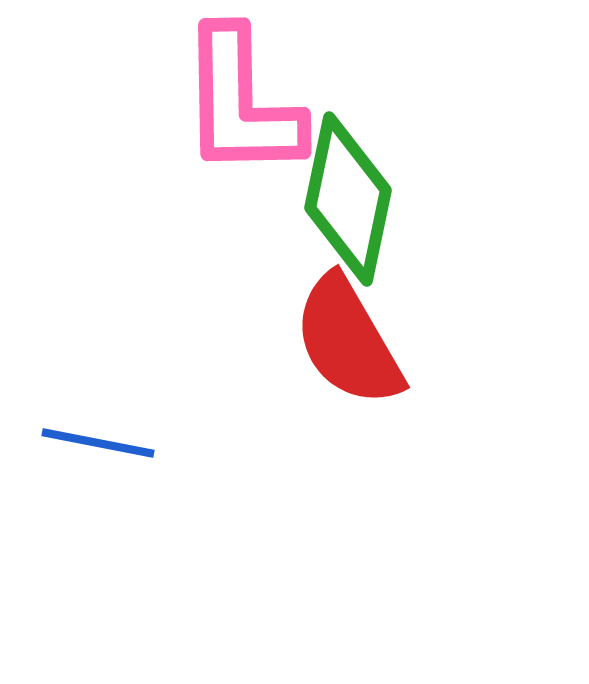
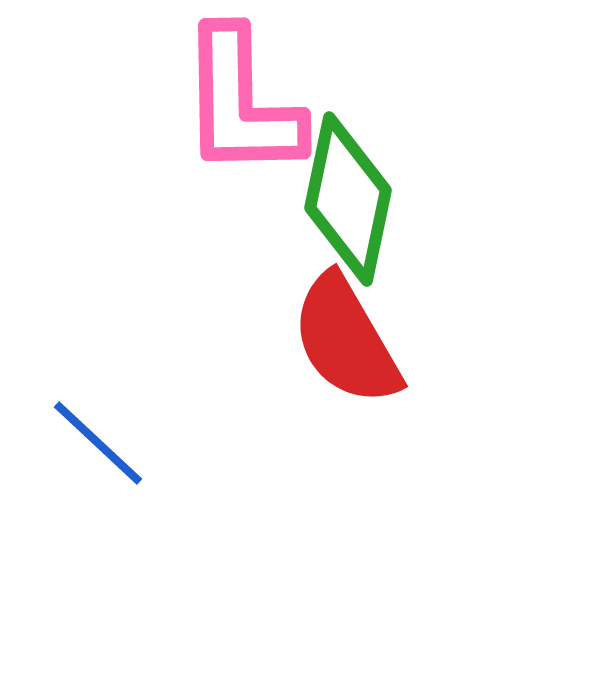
red semicircle: moved 2 px left, 1 px up
blue line: rotated 32 degrees clockwise
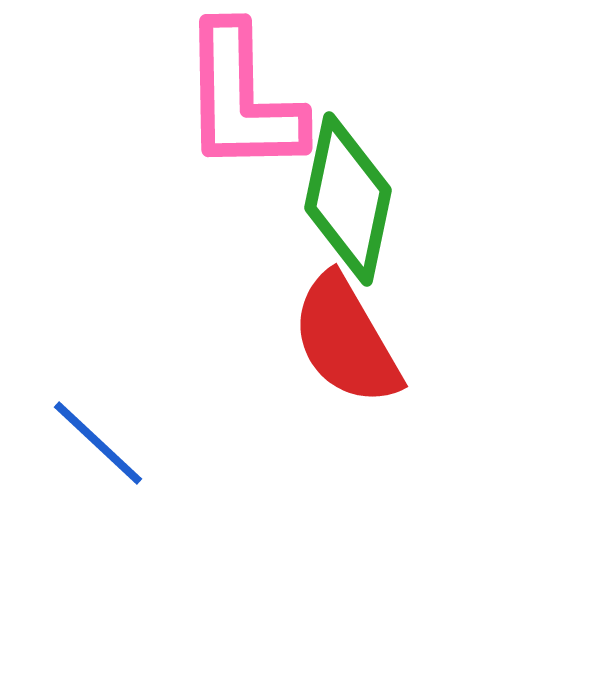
pink L-shape: moved 1 px right, 4 px up
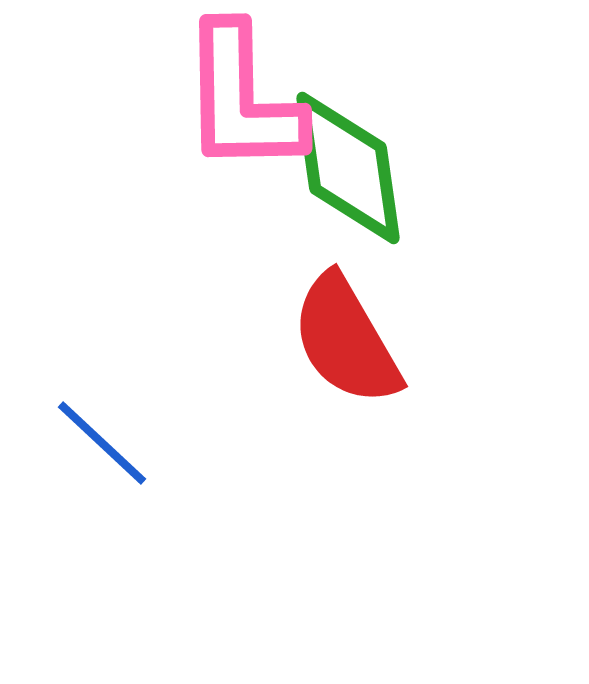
green diamond: moved 31 px up; rotated 20 degrees counterclockwise
blue line: moved 4 px right
